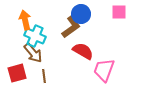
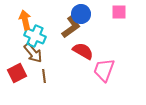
red square: rotated 12 degrees counterclockwise
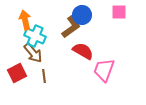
blue circle: moved 1 px right, 1 px down
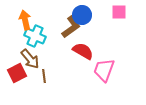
brown arrow: moved 3 px left, 6 px down
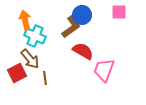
brown line: moved 1 px right, 2 px down
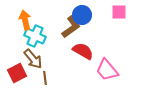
brown arrow: moved 3 px right
pink trapezoid: moved 3 px right; rotated 60 degrees counterclockwise
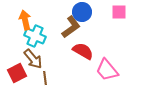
blue circle: moved 3 px up
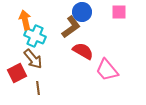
brown line: moved 7 px left, 10 px down
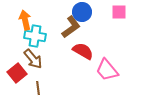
cyan cross: rotated 15 degrees counterclockwise
red square: rotated 12 degrees counterclockwise
